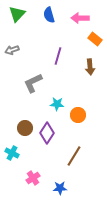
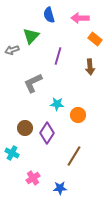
green triangle: moved 14 px right, 22 px down
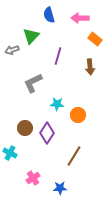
cyan cross: moved 2 px left
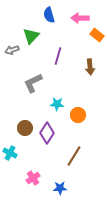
orange rectangle: moved 2 px right, 4 px up
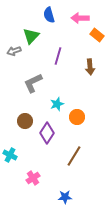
gray arrow: moved 2 px right, 1 px down
cyan star: rotated 24 degrees counterclockwise
orange circle: moved 1 px left, 2 px down
brown circle: moved 7 px up
cyan cross: moved 2 px down
blue star: moved 5 px right, 9 px down
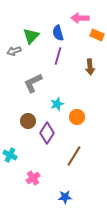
blue semicircle: moved 9 px right, 18 px down
orange rectangle: rotated 16 degrees counterclockwise
brown circle: moved 3 px right
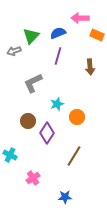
blue semicircle: rotated 84 degrees clockwise
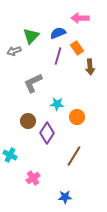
orange rectangle: moved 20 px left, 13 px down; rotated 32 degrees clockwise
cyan star: rotated 24 degrees clockwise
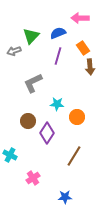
orange rectangle: moved 6 px right
